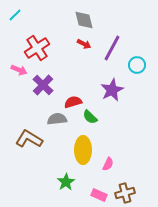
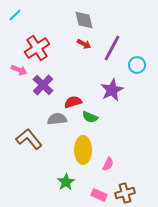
green semicircle: rotated 21 degrees counterclockwise
brown L-shape: rotated 20 degrees clockwise
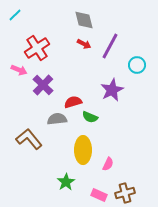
purple line: moved 2 px left, 2 px up
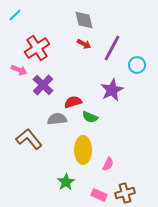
purple line: moved 2 px right, 2 px down
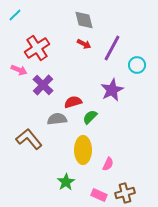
green semicircle: rotated 112 degrees clockwise
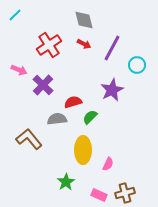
red cross: moved 12 px right, 3 px up
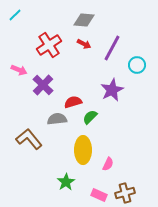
gray diamond: rotated 70 degrees counterclockwise
